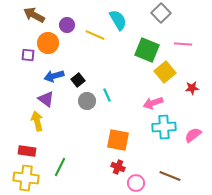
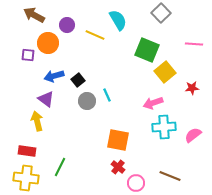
pink line: moved 11 px right
red cross: rotated 16 degrees clockwise
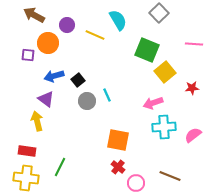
gray square: moved 2 px left
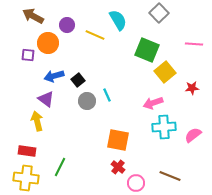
brown arrow: moved 1 px left, 1 px down
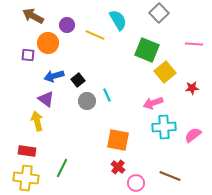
green line: moved 2 px right, 1 px down
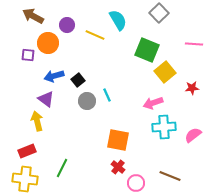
red rectangle: rotated 30 degrees counterclockwise
yellow cross: moved 1 px left, 1 px down
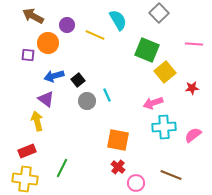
brown line: moved 1 px right, 1 px up
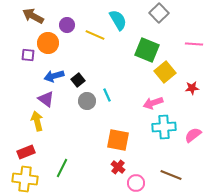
red rectangle: moved 1 px left, 1 px down
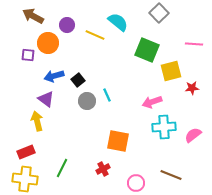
cyan semicircle: moved 2 px down; rotated 20 degrees counterclockwise
yellow square: moved 6 px right, 1 px up; rotated 25 degrees clockwise
pink arrow: moved 1 px left, 1 px up
orange square: moved 1 px down
red cross: moved 15 px left, 2 px down; rotated 24 degrees clockwise
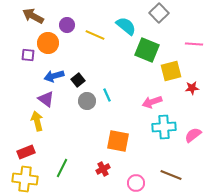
cyan semicircle: moved 8 px right, 4 px down
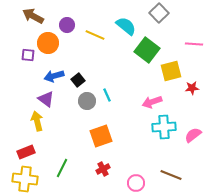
green square: rotated 15 degrees clockwise
orange square: moved 17 px left, 5 px up; rotated 30 degrees counterclockwise
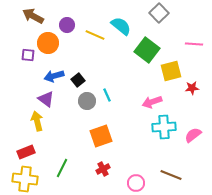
cyan semicircle: moved 5 px left
